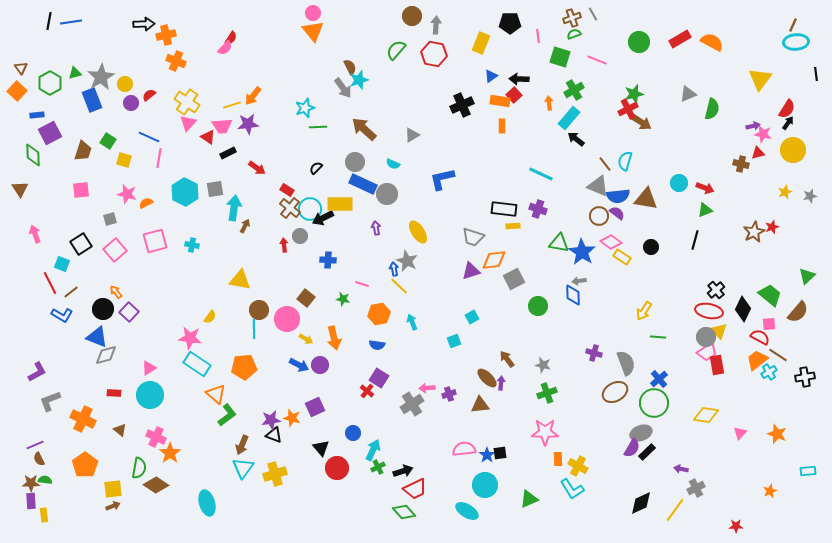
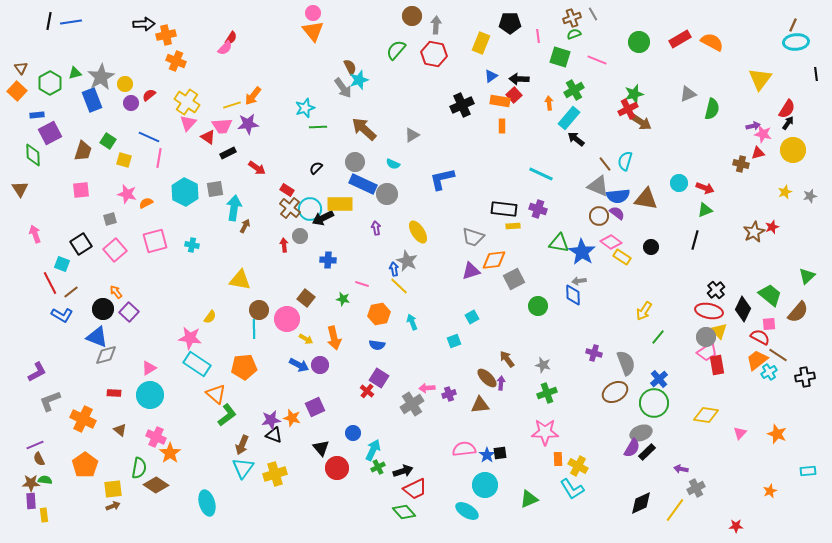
green line at (658, 337): rotated 56 degrees counterclockwise
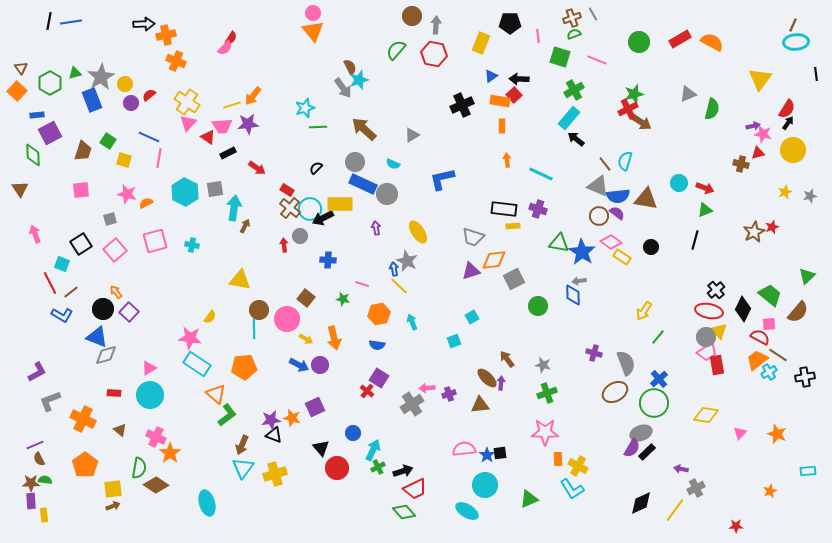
orange arrow at (549, 103): moved 42 px left, 57 px down
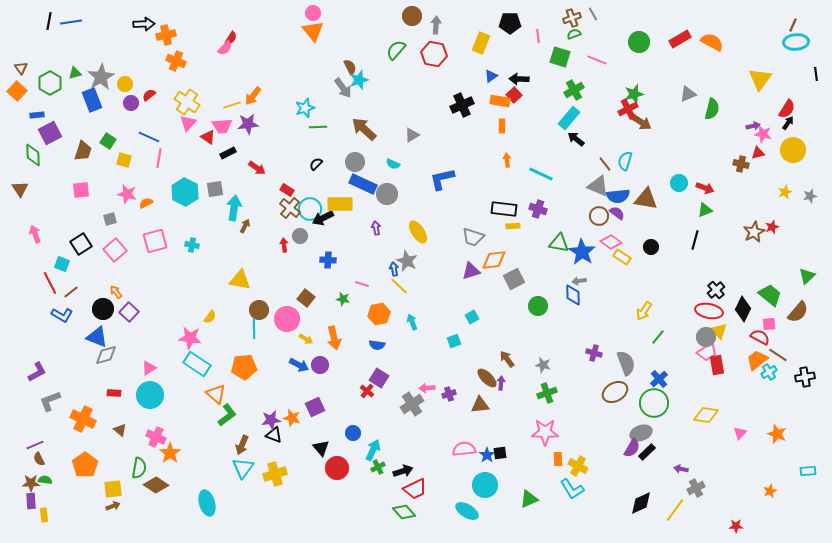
black semicircle at (316, 168): moved 4 px up
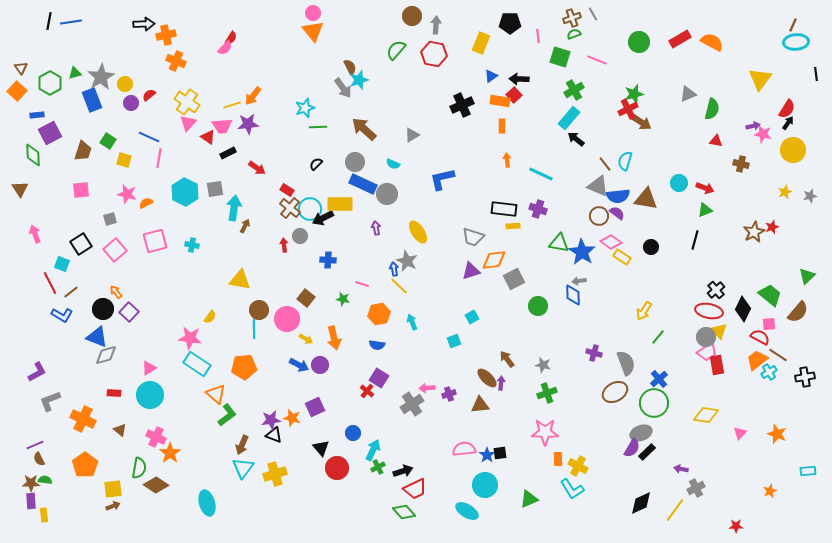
red triangle at (758, 153): moved 42 px left, 12 px up; rotated 24 degrees clockwise
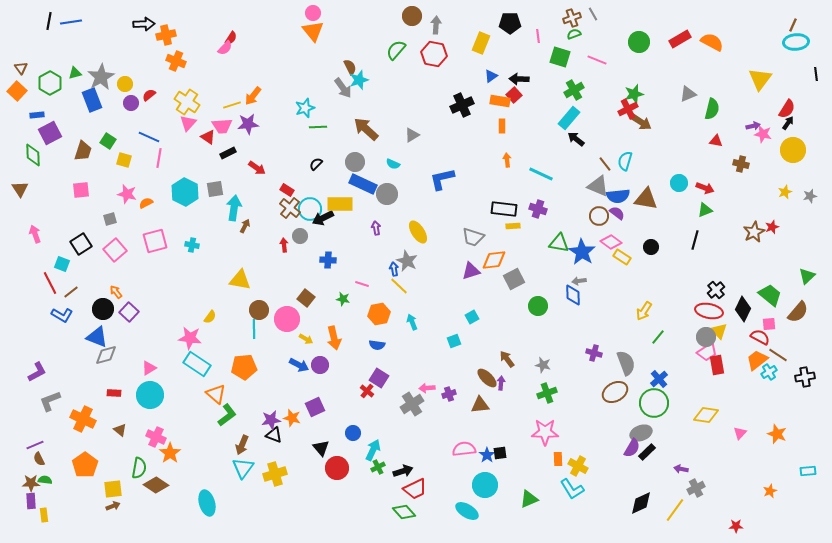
brown arrow at (364, 129): moved 2 px right
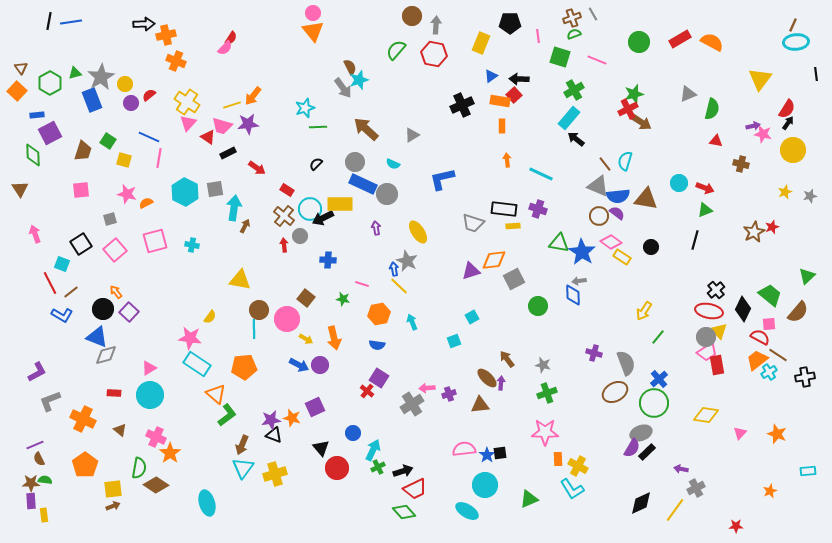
pink trapezoid at (222, 126): rotated 20 degrees clockwise
brown cross at (290, 208): moved 6 px left, 8 px down
gray trapezoid at (473, 237): moved 14 px up
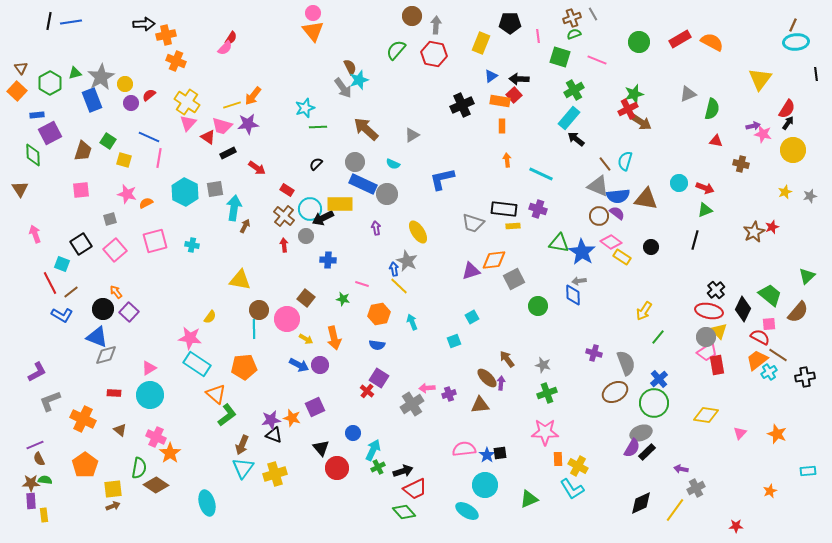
gray circle at (300, 236): moved 6 px right
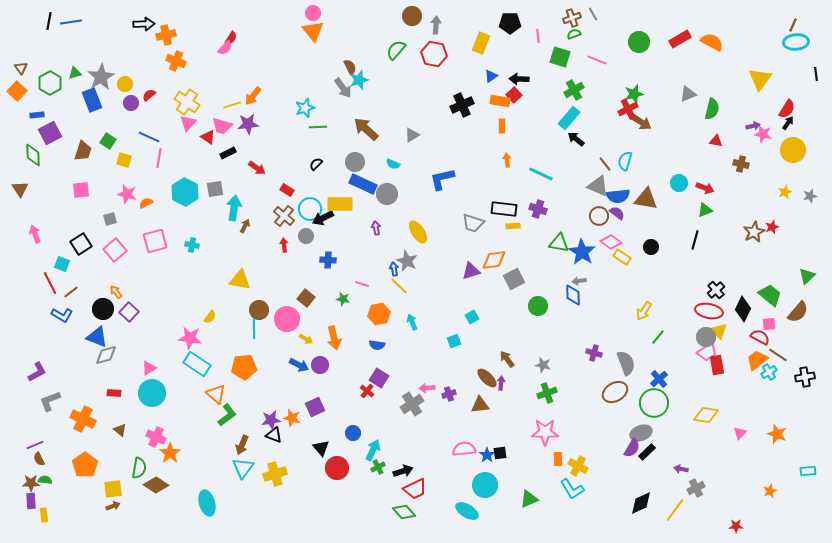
cyan circle at (150, 395): moved 2 px right, 2 px up
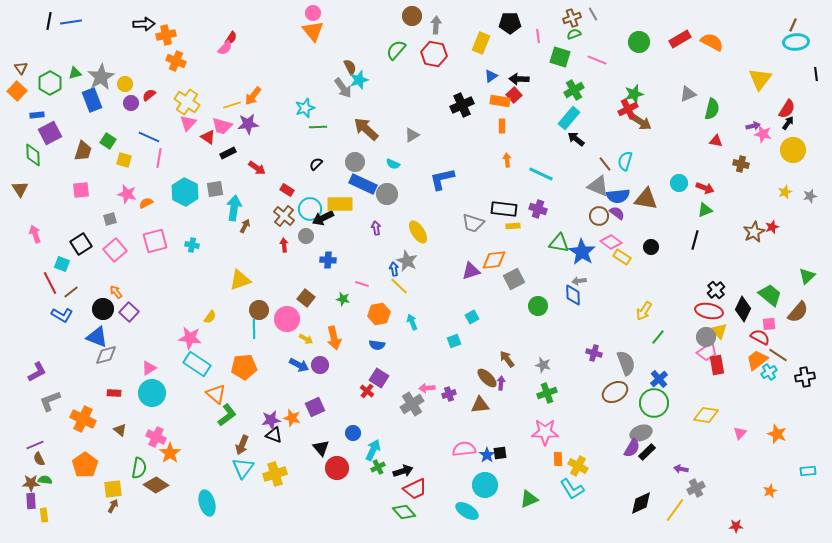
yellow triangle at (240, 280): rotated 30 degrees counterclockwise
brown arrow at (113, 506): rotated 40 degrees counterclockwise
